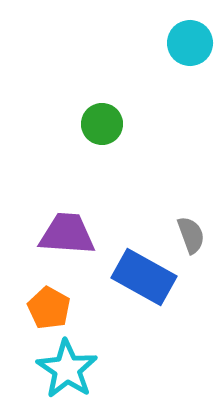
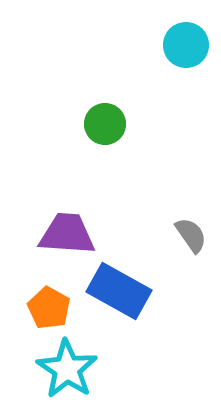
cyan circle: moved 4 px left, 2 px down
green circle: moved 3 px right
gray semicircle: rotated 15 degrees counterclockwise
blue rectangle: moved 25 px left, 14 px down
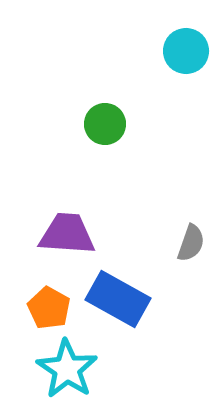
cyan circle: moved 6 px down
gray semicircle: moved 8 px down; rotated 54 degrees clockwise
blue rectangle: moved 1 px left, 8 px down
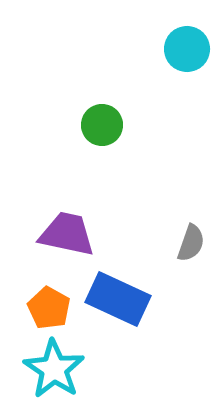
cyan circle: moved 1 px right, 2 px up
green circle: moved 3 px left, 1 px down
purple trapezoid: rotated 8 degrees clockwise
blue rectangle: rotated 4 degrees counterclockwise
cyan star: moved 13 px left
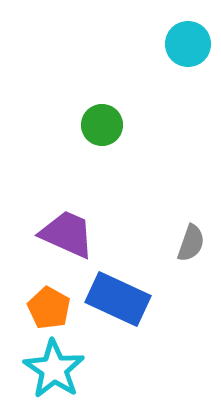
cyan circle: moved 1 px right, 5 px up
purple trapezoid: rotated 12 degrees clockwise
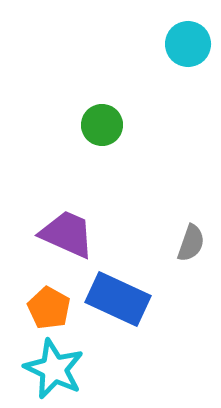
cyan star: rotated 8 degrees counterclockwise
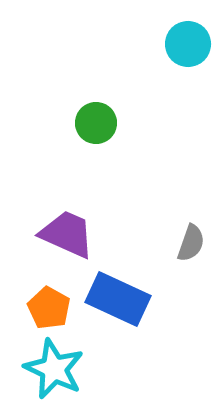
green circle: moved 6 px left, 2 px up
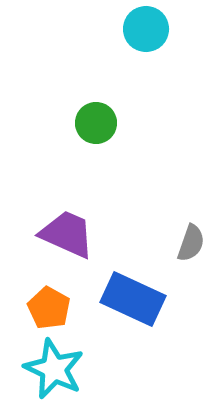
cyan circle: moved 42 px left, 15 px up
blue rectangle: moved 15 px right
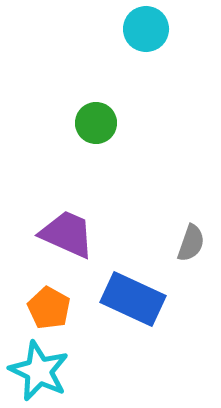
cyan star: moved 15 px left, 2 px down
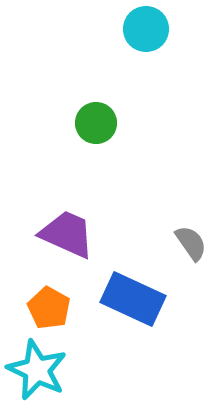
gray semicircle: rotated 54 degrees counterclockwise
cyan star: moved 2 px left, 1 px up
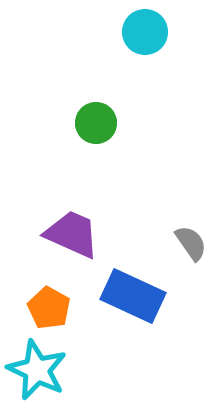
cyan circle: moved 1 px left, 3 px down
purple trapezoid: moved 5 px right
blue rectangle: moved 3 px up
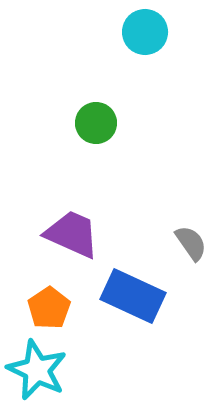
orange pentagon: rotated 9 degrees clockwise
